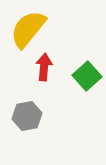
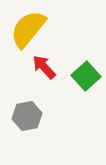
red arrow: rotated 48 degrees counterclockwise
green square: moved 1 px left
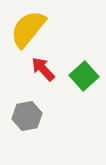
red arrow: moved 1 px left, 2 px down
green square: moved 2 px left
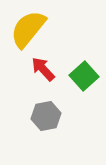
gray hexagon: moved 19 px right
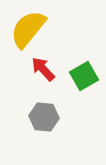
green square: rotated 12 degrees clockwise
gray hexagon: moved 2 px left, 1 px down; rotated 16 degrees clockwise
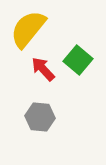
green square: moved 6 px left, 16 px up; rotated 20 degrees counterclockwise
gray hexagon: moved 4 px left
